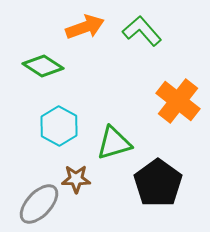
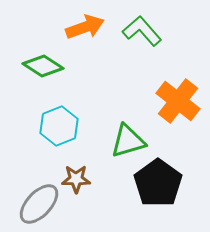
cyan hexagon: rotated 9 degrees clockwise
green triangle: moved 14 px right, 2 px up
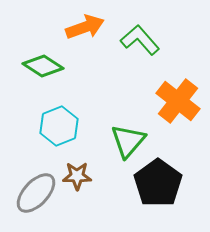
green L-shape: moved 2 px left, 9 px down
green triangle: rotated 33 degrees counterclockwise
brown star: moved 1 px right, 3 px up
gray ellipse: moved 3 px left, 11 px up
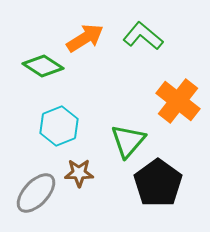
orange arrow: moved 11 px down; rotated 12 degrees counterclockwise
green L-shape: moved 3 px right, 4 px up; rotated 9 degrees counterclockwise
brown star: moved 2 px right, 3 px up
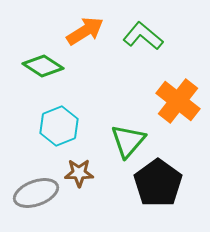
orange arrow: moved 7 px up
gray ellipse: rotated 27 degrees clockwise
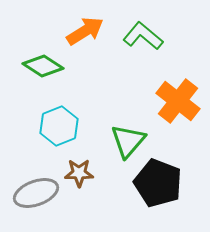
black pentagon: rotated 15 degrees counterclockwise
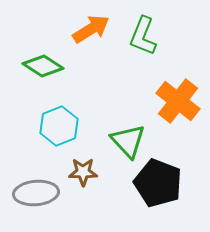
orange arrow: moved 6 px right, 2 px up
green L-shape: rotated 108 degrees counterclockwise
green triangle: rotated 24 degrees counterclockwise
brown star: moved 4 px right, 1 px up
gray ellipse: rotated 15 degrees clockwise
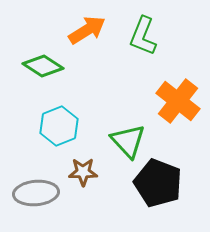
orange arrow: moved 4 px left, 1 px down
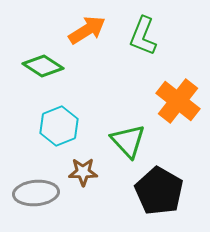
black pentagon: moved 1 px right, 8 px down; rotated 9 degrees clockwise
